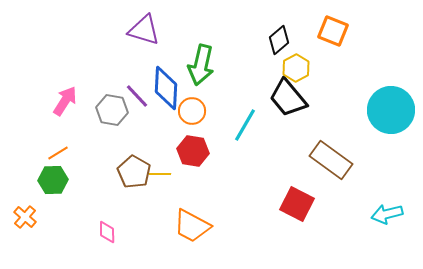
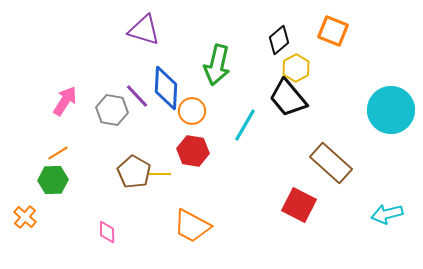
green arrow: moved 16 px right
brown rectangle: moved 3 px down; rotated 6 degrees clockwise
red square: moved 2 px right, 1 px down
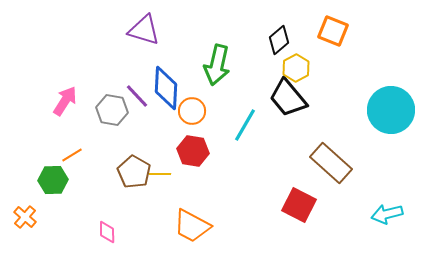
orange line: moved 14 px right, 2 px down
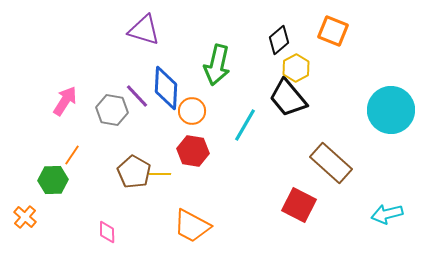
orange line: rotated 25 degrees counterclockwise
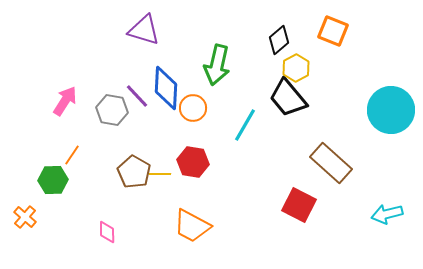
orange circle: moved 1 px right, 3 px up
red hexagon: moved 11 px down
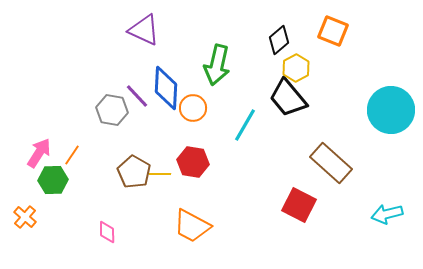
purple triangle: rotated 8 degrees clockwise
pink arrow: moved 26 px left, 52 px down
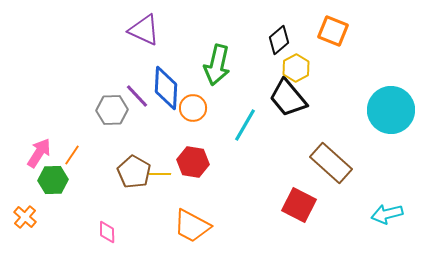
gray hexagon: rotated 12 degrees counterclockwise
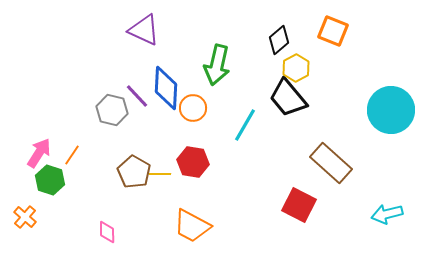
gray hexagon: rotated 16 degrees clockwise
green hexagon: moved 3 px left; rotated 20 degrees clockwise
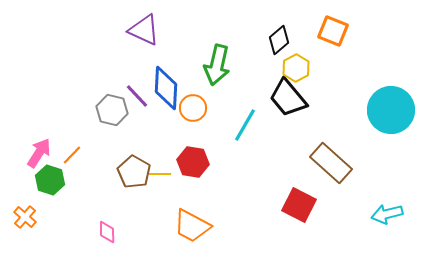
orange line: rotated 10 degrees clockwise
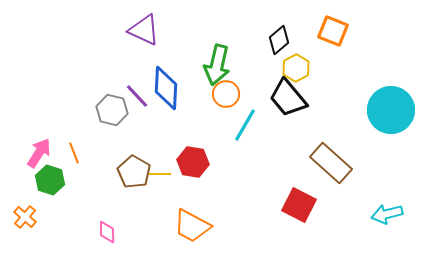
orange circle: moved 33 px right, 14 px up
orange line: moved 2 px right, 2 px up; rotated 65 degrees counterclockwise
